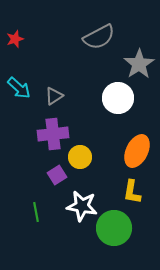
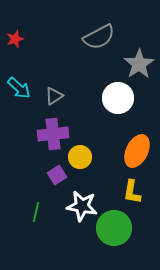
green line: rotated 24 degrees clockwise
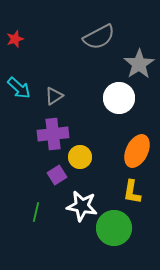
white circle: moved 1 px right
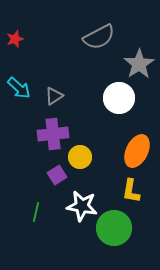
yellow L-shape: moved 1 px left, 1 px up
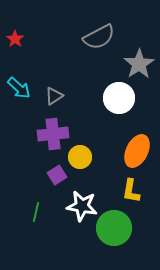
red star: rotated 18 degrees counterclockwise
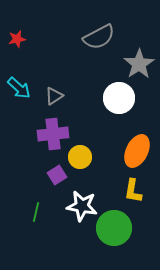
red star: moved 2 px right; rotated 24 degrees clockwise
yellow L-shape: moved 2 px right
